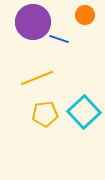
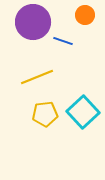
blue line: moved 4 px right, 2 px down
yellow line: moved 1 px up
cyan square: moved 1 px left
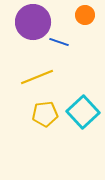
blue line: moved 4 px left, 1 px down
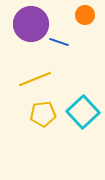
purple circle: moved 2 px left, 2 px down
yellow line: moved 2 px left, 2 px down
yellow pentagon: moved 2 px left
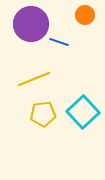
yellow line: moved 1 px left
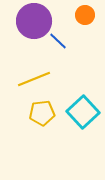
purple circle: moved 3 px right, 3 px up
blue line: moved 1 px left, 1 px up; rotated 24 degrees clockwise
yellow pentagon: moved 1 px left, 1 px up
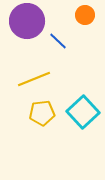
purple circle: moved 7 px left
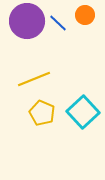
blue line: moved 18 px up
yellow pentagon: rotated 30 degrees clockwise
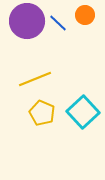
yellow line: moved 1 px right
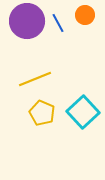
blue line: rotated 18 degrees clockwise
